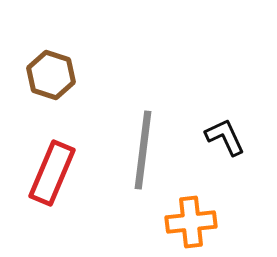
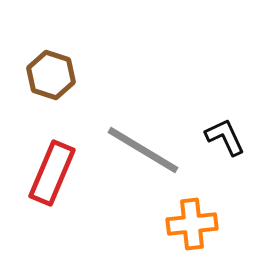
gray line: rotated 66 degrees counterclockwise
orange cross: moved 1 px right, 2 px down
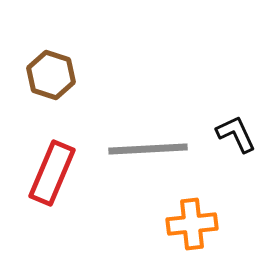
black L-shape: moved 11 px right, 3 px up
gray line: moved 5 px right, 1 px up; rotated 34 degrees counterclockwise
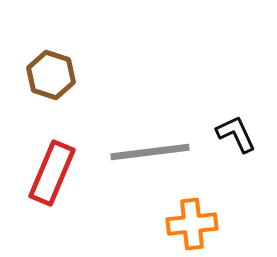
gray line: moved 2 px right, 3 px down; rotated 4 degrees counterclockwise
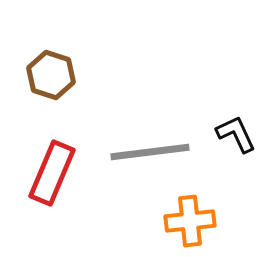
orange cross: moved 2 px left, 3 px up
